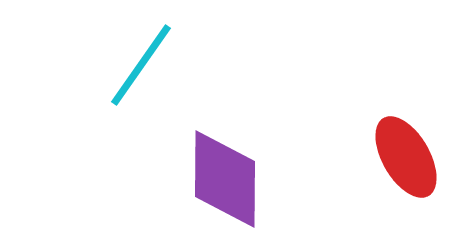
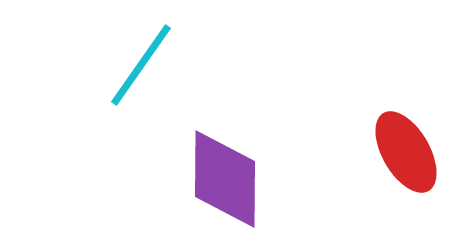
red ellipse: moved 5 px up
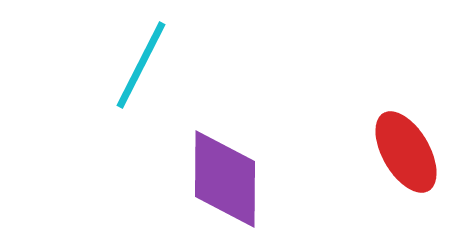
cyan line: rotated 8 degrees counterclockwise
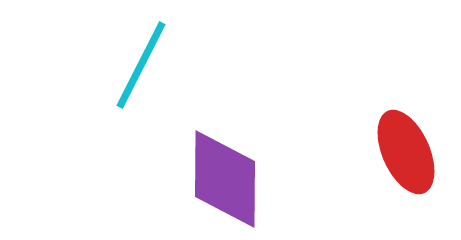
red ellipse: rotated 6 degrees clockwise
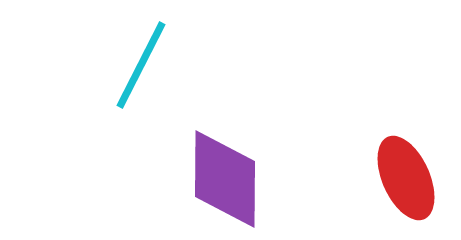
red ellipse: moved 26 px down
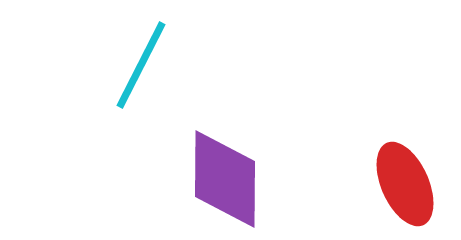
red ellipse: moved 1 px left, 6 px down
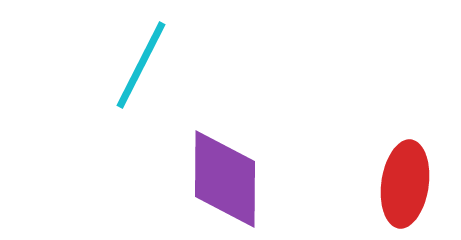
red ellipse: rotated 32 degrees clockwise
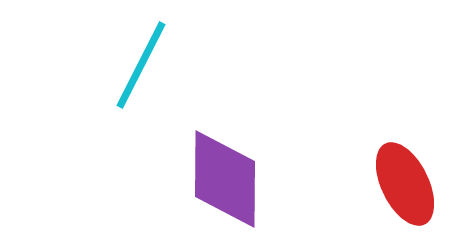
red ellipse: rotated 34 degrees counterclockwise
